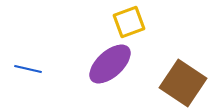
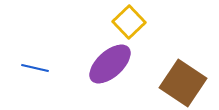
yellow square: rotated 24 degrees counterclockwise
blue line: moved 7 px right, 1 px up
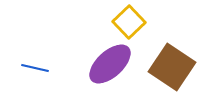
brown square: moved 11 px left, 16 px up
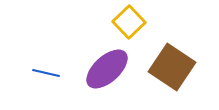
purple ellipse: moved 3 px left, 5 px down
blue line: moved 11 px right, 5 px down
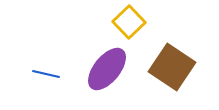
purple ellipse: rotated 9 degrees counterclockwise
blue line: moved 1 px down
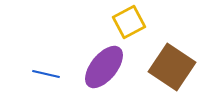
yellow square: rotated 16 degrees clockwise
purple ellipse: moved 3 px left, 2 px up
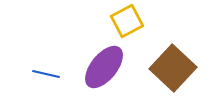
yellow square: moved 2 px left, 1 px up
brown square: moved 1 px right, 1 px down; rotated 9 degrees clockwise
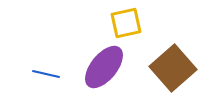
yellow square: moved 1 px left, 2 px down; rotated 16 degrees clockwise
brown square: rotated 6 degrees clockwise
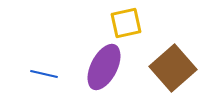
purple ellipse: rotated 12 degrees counterclockwise
blue line: moved 2 px left
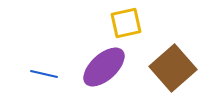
purple ellipse: rotated 21 degrees clockwise
